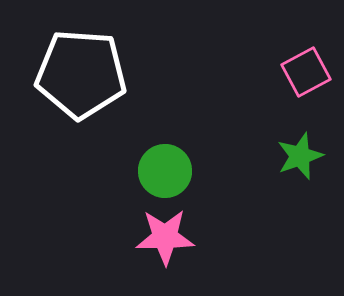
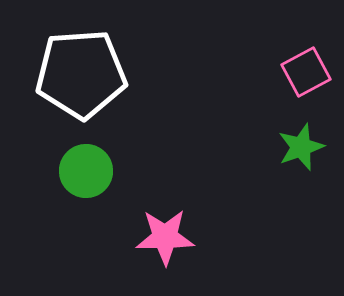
white pentagon: rotated 8 degrees counterclockwise
green star: moved 1 px right, 9 px up
green circle: moved 79 px left
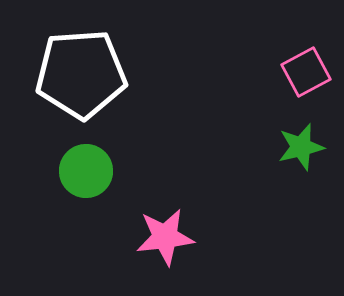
green star: rotated 6 degrees clockwise
pink star: rotated 6 degrees counterclockwise
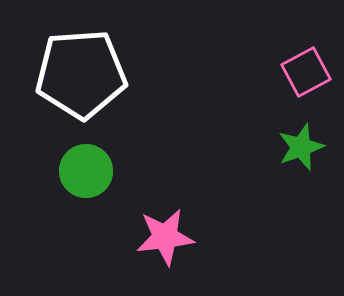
green star: rotated 6 degrees counterclockwise
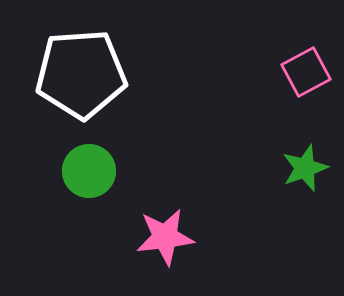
green star: moved 4 px right, 21 px down
green circle: moved 3 px right
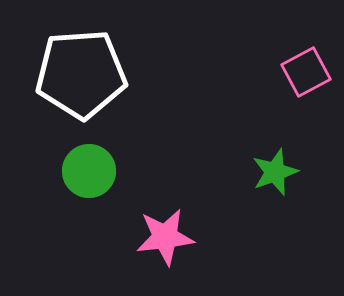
green star: moved 30 px left, 4 px down
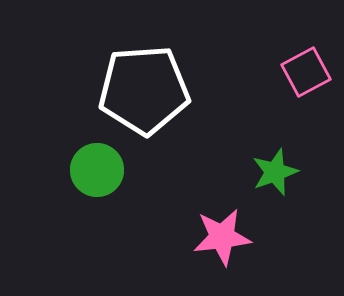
white pentagon: moved 63 px right, 16 px down
green circle: moved 8 px right, 1 px up
pink star: moved 57 px right
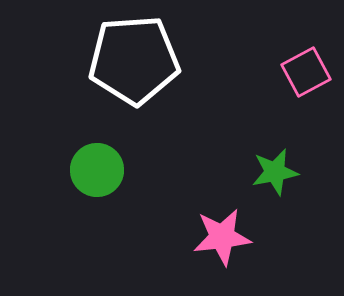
white pentagon: moved 10 px left, 30 px up
green star: rotated 9 degrees clockwise
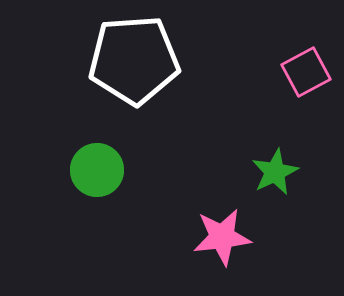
green star: rotated 15 degrees counterclockwise
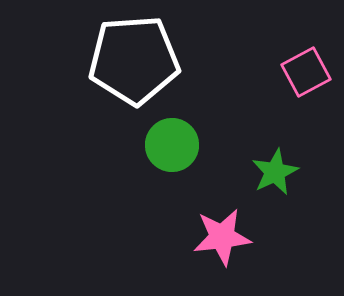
green circle: moved 75 px right, 25 px up
